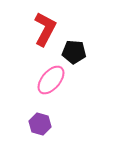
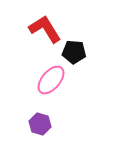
red L-shape: rotated 60 degrees counterclockwise
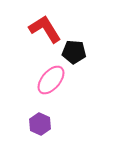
purple hexagon: rotated 10 degrees clockwise
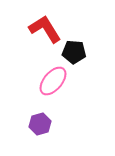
pink ellipse: moved 2 px right, 1 px down
purple hexagon: rotated 20 degrees clockwise
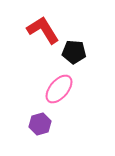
red L-shape: moved 2 px left, 1 px down
pink ellipse: moved 6 px right, 8 px down
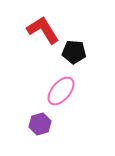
pink ellipse: moved 2 px right, 2 px down
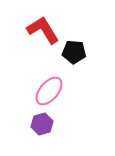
pink ellipse: moved 12 px left
purple hexagon: moved 2 px right
